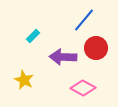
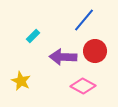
red circle: moved 1 px left, 3 px down
yellow star: moved 3 px left, 1 px down
pink diamond: moved 2 px up
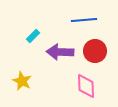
blue line: rotated 45 degrees clockwise
purple arrow: moved 3 px left, 5 px up
yellow star: moved 1 px right
pink diamond: moved 3 px right; rotated 60 degrees clockwise
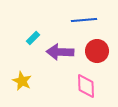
cyan rectangle: moved 2 px down
red circle: moved 2 px right
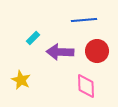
yellow star: moved 1 px left, 1 px up
